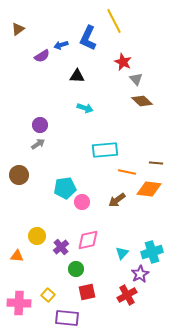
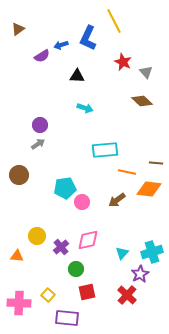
gray triangle: moved 10 px right, 7 px up
red cross: rotated 18 degrees counterclockwise
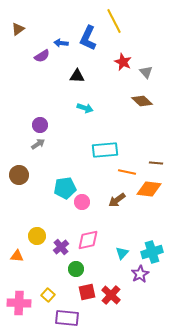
blue arrow: moved 2 px up; rotated 24 degrees clockwise
red cross: moved 16 px left
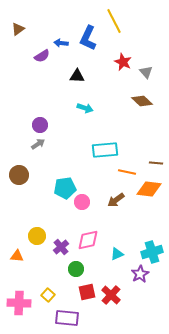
brown arrow: moved 1 px left
cyan triangle: moved 5 px left, 1 px down; rotated 24 degrees clockwise
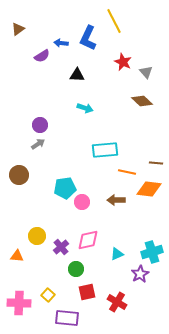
black triangle: moved 1 px up
brown arrow: rotated 36 degrees clockwise
red cross: moved 6 px right, 7 px down; rotated 12 degrees counterclockwise
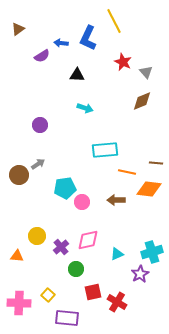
brown diamond: rotated 65 degrees counterclockwise
gray arrow: moved 20 px down
red square: moved 6 px right
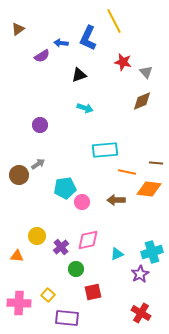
red star: rotated 12 degrees counterclockwise
black triangle: moved 2 px right; rotated 21 degrees counterclockwise
red cross: moved 24 px right, 11 px down
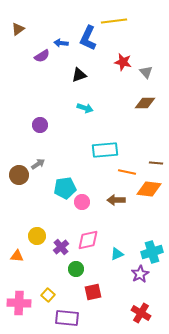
yellow line: rotated 70 degrees counterclockwise
brown diamond: moved 3 px right, 2 px down; rotated 20 degrees clockwise
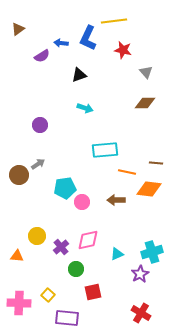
red star: moved 12 px up
